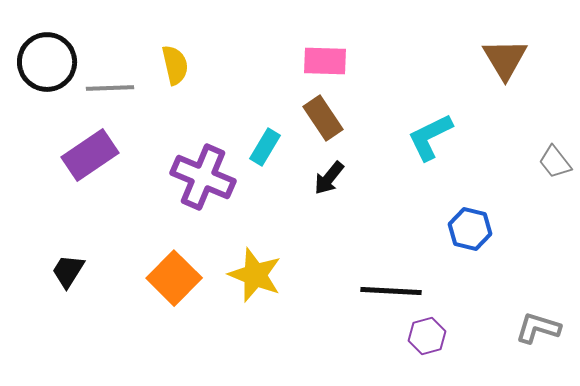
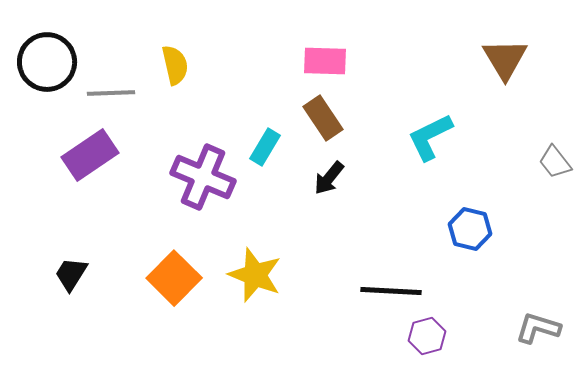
gray line: moved 1 px right, 5 px down
black trapezoid: moved 3 px right, 3 px down
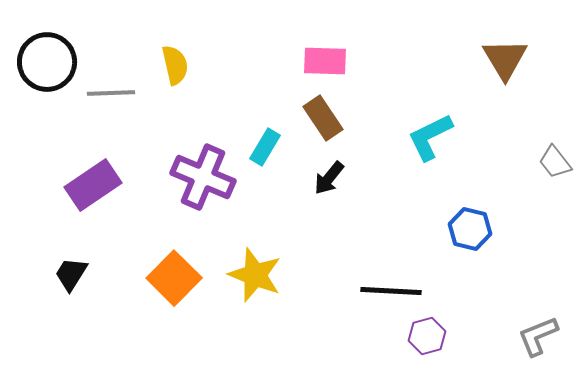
purple rectangle: moved 3 px right, 30 px down
gray L-shape: moved 8 px down; rotated 39 degrees counterclockwise
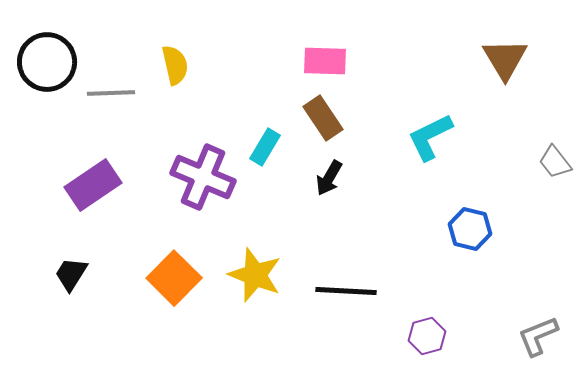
black arrow: rotated 9 degrees counterclockwise
black line: moved 45 px left
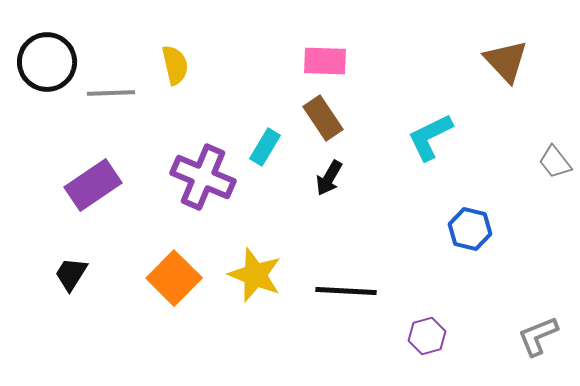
brown triangle: moved 1 px right, 2 px down; rotated 12 degrees counterclockwise
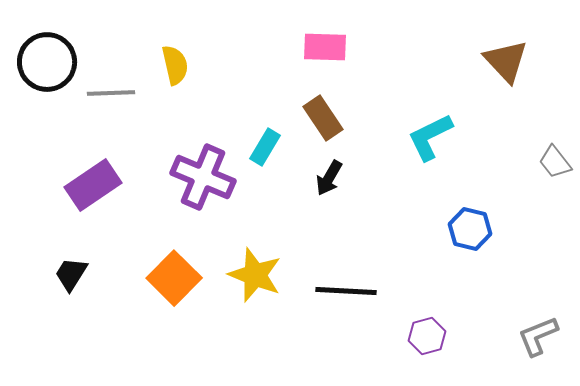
pink rectangle: moved 14 px up
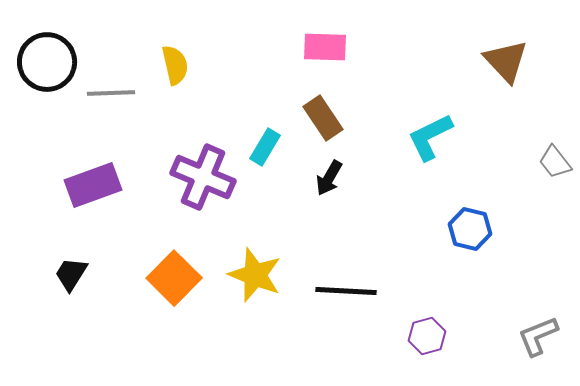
purple rectangle: rotated 14 degrees clockwise
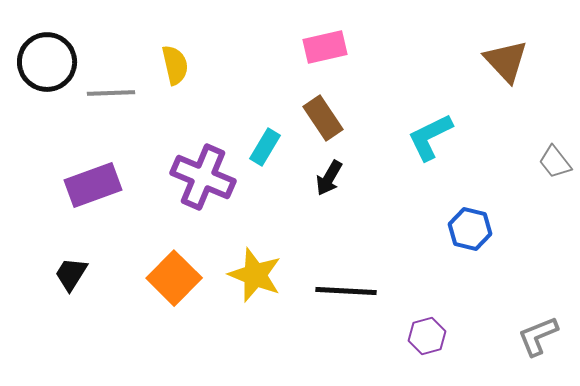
pink rectangle: rotated 15 degrees counterclockwise
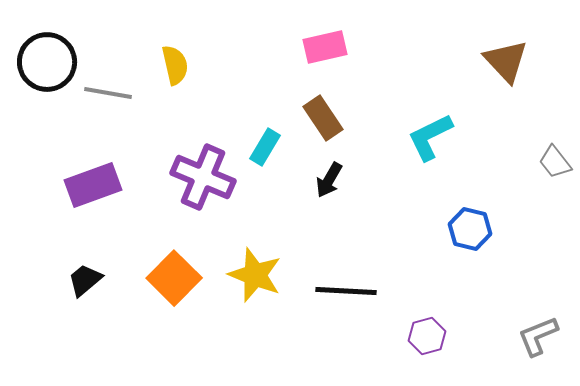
gray line: moved 3 px left; rotated 12 degrees clockwise
black arrow: moved 2 px down
black trapezoid: moved 14 px right, 6 px down; rotated 18 degrees clockwise
